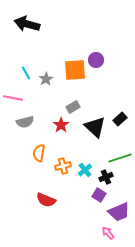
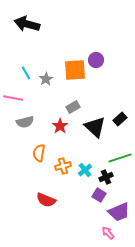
red star: moved 1 px left, 1 px down
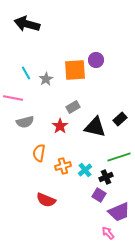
black triangle: rotated 30 degrees counterclockwise
green line: moved 1 px left, 1 px up
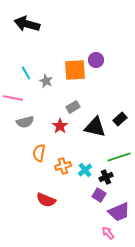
gray star: moved 2 px down; rotated 16 degrees counterclockwise
